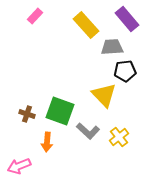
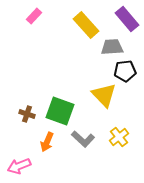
pink rectangle: moved 1 px left
gray L-shape: moved 5 px left, 8 px down
orange arrow: rotated 18 degrees clockwise
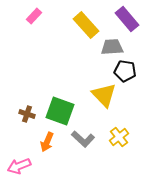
black pentagon: rotated 15 degrees clockwise
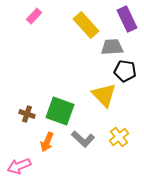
purple rectangle: rotated 15 degrees clockwise
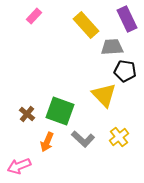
brown cross: rotated 21 degrees clockwise
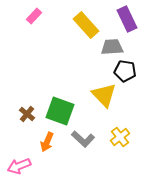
yellow cross: moved 1 px right
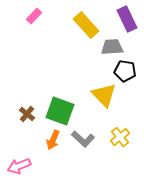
orange arrow: moved 6 px right, 2 px up
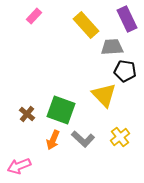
green square: moved 1 px right, 1 px up
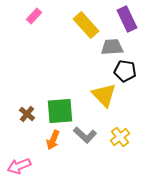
green square: moved 1 px left, 1 px down; rotated 24 degrees counterclockwise
gray L-shape: moved 2 px right, 4 px up
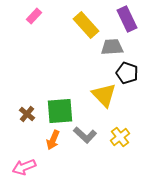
black pentagon: moved 2 px right, 2 px down; rotated 10 degrees clockwise
pink arrow: moved 5 px right, 1 px down
